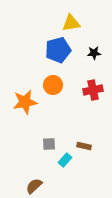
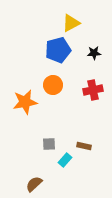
yellow triangle: rotated 18 degrees counterclockwise
brown semicircle: moved 2 px up
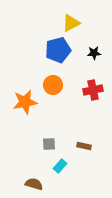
cyan rectangle: moved 5 px left, 6 px down
brown semicircle: rotated 60 degrees clockwise
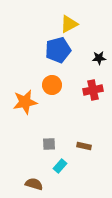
yellow triangle: moved 2 px left, 1 px down
black star: moved 5 px right, 5 px down
orange circle: moved 1 px left
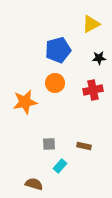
yellow triangle: moved 22 px right
orange circle: moved 3 px right, 2 px up
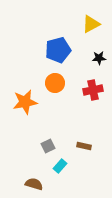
gray square: moved 1 px left, 2 px down; rotated 24 degrees counterclockwise
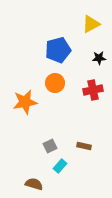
gray square: moved 2 px right
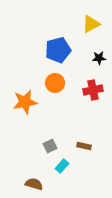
cyan rectangle: moved 2 px right
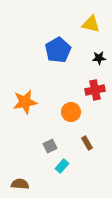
yellow triangle: rotated 42 degrees clockwise
blue pentagon: rotated 15 degrees counterclockwise
orange circle: moved 16 px right, 29 px down
red cross: moved 2 px right
brown rectangle: moved 3 px right, 3 px up; rotated 48 degrees clockwise
brown semicircle: moved 14 px left; rotated 12 degrees counterclockwise
